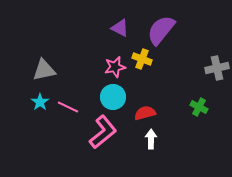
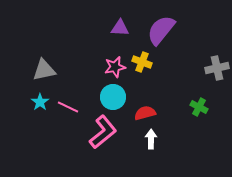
purple triangle: rotated 24 degrees counterclockwise
yellow cross: moved 3 px down
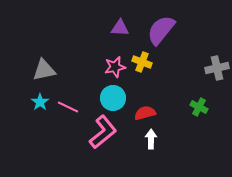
cyan circle: moved 1 px down
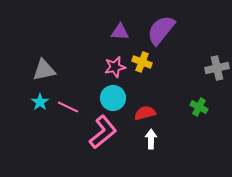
purple triangle: moved 4 px down
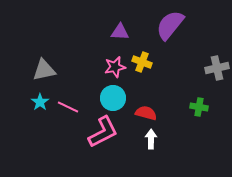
purple semicircle: moved 9 px right, 5 px up
green cross: rotated 18 degrees counterclockwise
red semicircle: moved 1 px right; rotated 30 degrees clockwise
pink L-shape: rotated 12 degrees clockwise
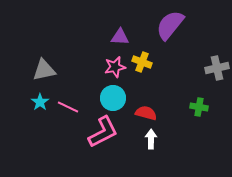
purple triangle: moved 5 px down
